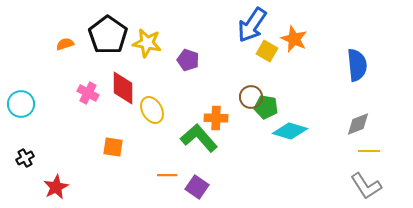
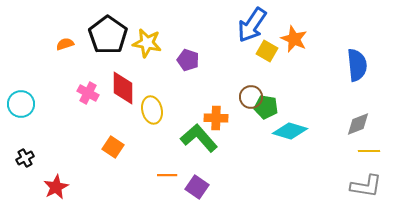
yellow ellipse: rotated 16 degrees clockwise
orange square: rotated 25 degrees clockwise
gray L-shape: rotated 48 degrees counterclockwise
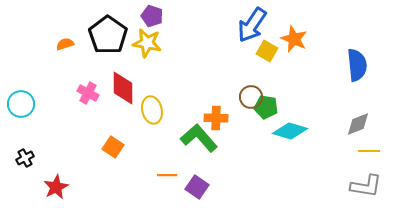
purple pentagon: moved 36 px left, 44 px up
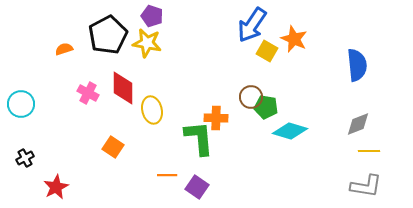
black pentagon: rotated 9 degrees clockwise
orange semicircle: moved 1 px left, 5 px down
green L-shape: rotated 36 degrees clockwise
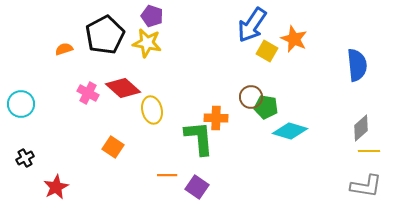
black pentagon: moved 3 px left
red diamond: rotated 48 degrees counterclockwise
gray diamond: moved 3 px right, 4 px down; rotated 20 degrees counterclockwise
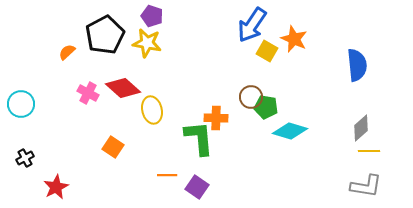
orange semicircle: moved 3 px right, 3 px down; rotated 24 degrees counterclockwise
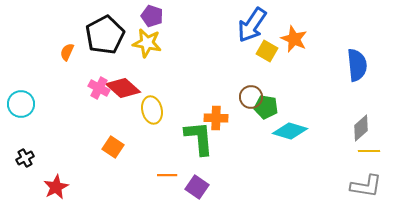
orange semicircle: rotated 24 degrees counterclockwise
pink cross: moved 11 px right, 5 px up
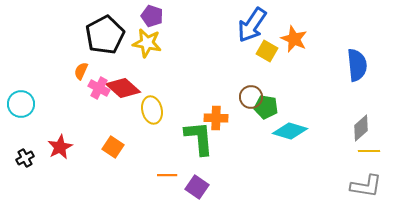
orange semicircle: moved 14 px right, 19 px down
red star: moved 4 px right, 40 px up
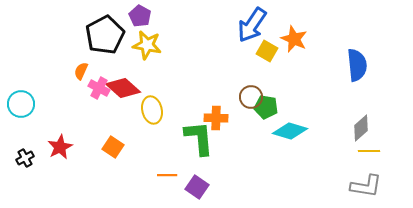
purple pentagon: moved 12 px left; rotated 10 degrees clockwise
yellow star: moved 2 px down
